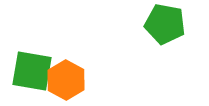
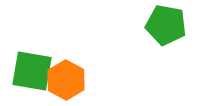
green pentagon: moved 1 px right, 1 px down
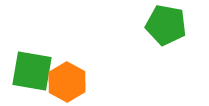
orange hexagon: moved 1 px right, 2 px down
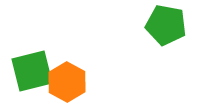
green square: rotated 24 degrees counterclockwise
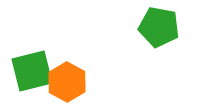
green pentagon: moved 7 px left, 2 px down
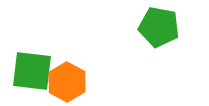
green square: rotated 21 degrees clockwise
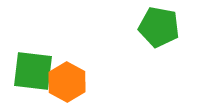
green square: moved 1 px right
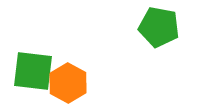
orange hexagon: moved 1 px right, 1 px down
